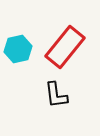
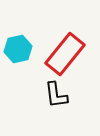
red rectangle: moved 7 px down
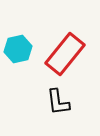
black L-shape: moved 2 px right, 7 px down
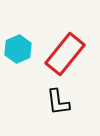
cyan hexagon: rotated 12 degrees counterclockwise
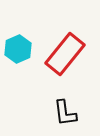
black L-shape: moved 7 px right, 11 px down
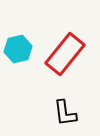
cyan hexagon: rotated 12 degrees clockwise
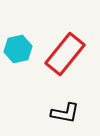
black L-shape: rotated 72 degrees counterclockwise
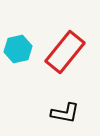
red rectangle: moved 2 px up
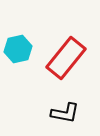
red rectangle: moved 1 px right, 6 px down
